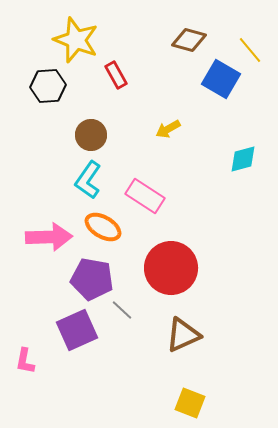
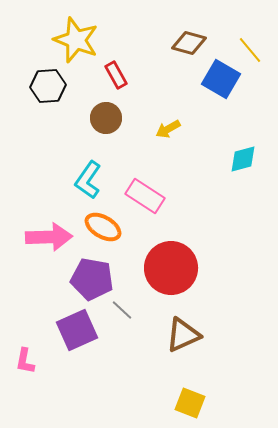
brown diamond: moved 3 px down
brown circle: moved 15 px right, 17 px up
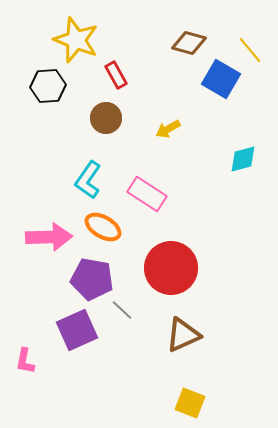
pink rectangle: moved 2 px right, 2 px up
